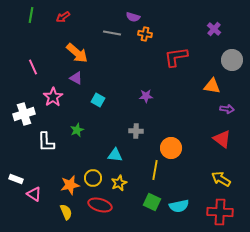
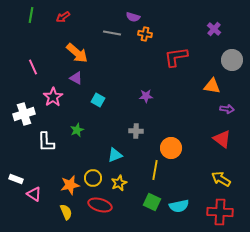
cyan triangle: rotated 28 degrees counterclockwise
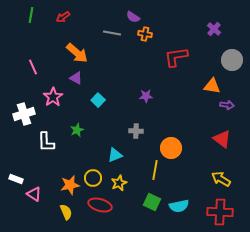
purple semicircle: rotated 16 degrees clockwise
cyan square: rotated 16 degrees clockwise
purple arrow: moved 4 px up
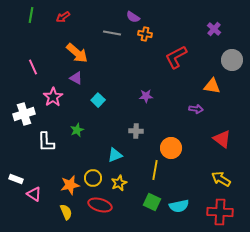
red L-shape: rotated 20 degrees counterclockwise
purple arrow: moved 31 px left, 4 px down
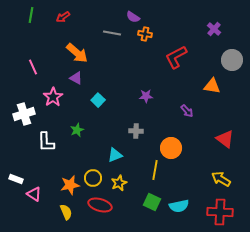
purple arrow: moved 9 px left, 2 px down; rotated 40 degrees clockwise
red triangle: moved 3 px right
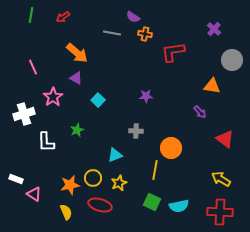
red L-shape: moved 3 px left, 5 px up; rotated 20 degrees clockwise
purple arrow: moved 13 px right, 1 px down
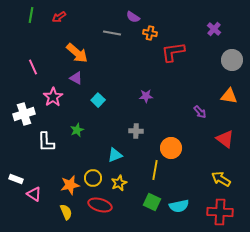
red arrow: moved 4 px left
orange cross: moved 5 px right, 1 px up
orange triangle: moved 17 px right, 10 px down
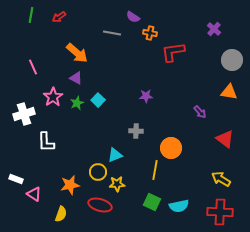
orange triangle: moved 4 px up
green star: moved 27 px up
yellow circle: moved 5 px right, 6 px up
yellow star: moved 2 px left, 1 px down; rotated 21 degrees clockwise
yellow semicircle: moved 5 px left, 2 px down; rotated 42 degrees clockwise
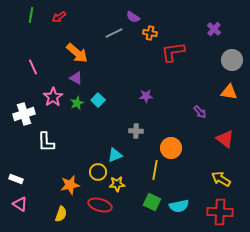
gray line: moved 2 px right; rotated 36 degrees counterclockwise
pink triangle: moved 14 px left, 10 px down
